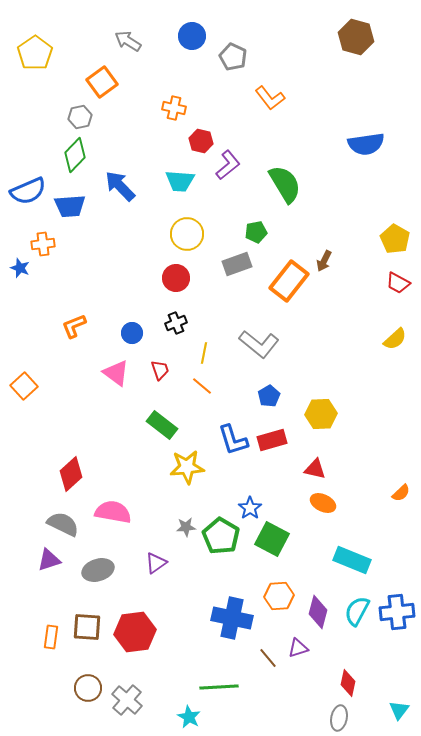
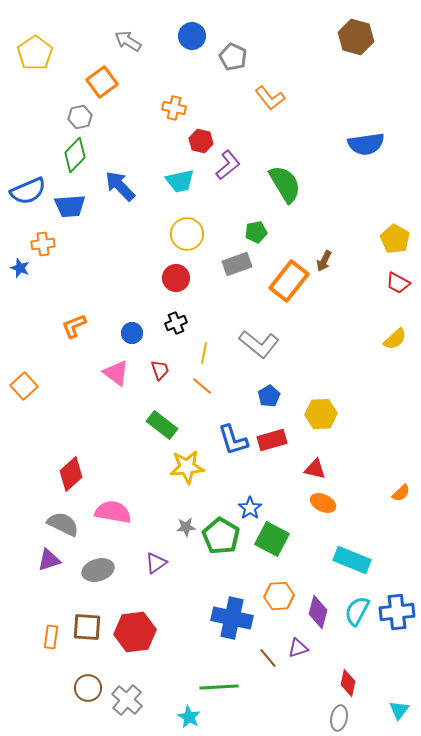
cyan trapezoid at (180, 181): rotated 16 degrees counterclockwise
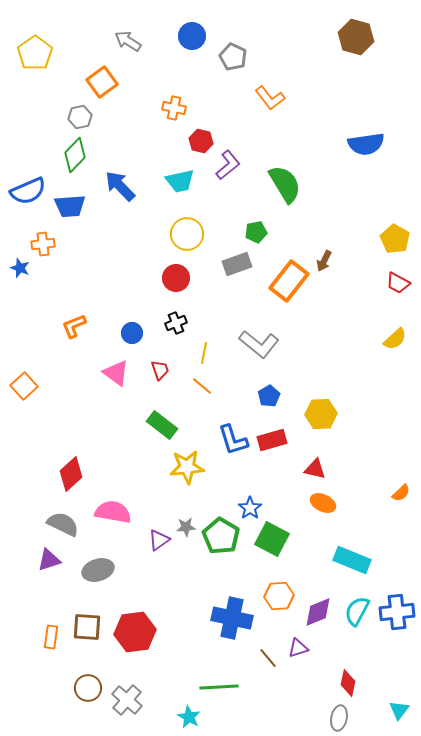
purple triangle at (156, 563): moved 3 px right, 23 px up
purple diamond at (318, 612): rotated 52 degrees clockwise
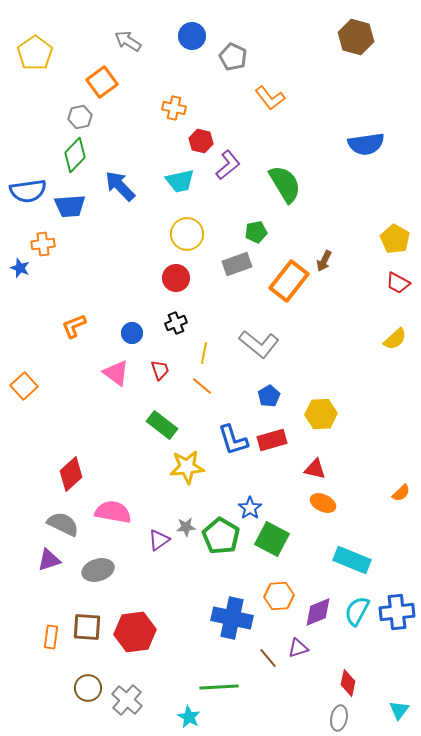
blue semicircle at (28, 191): rotated 15 degrees clockwise
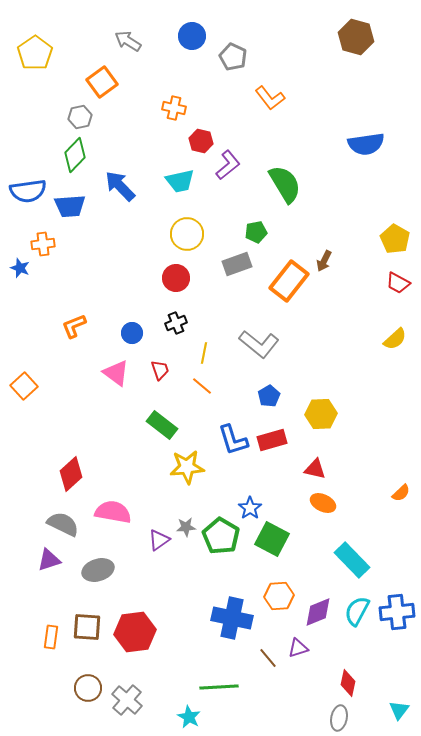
cyan rectangle at (352, 560): rotated 24 degrees clockwise
